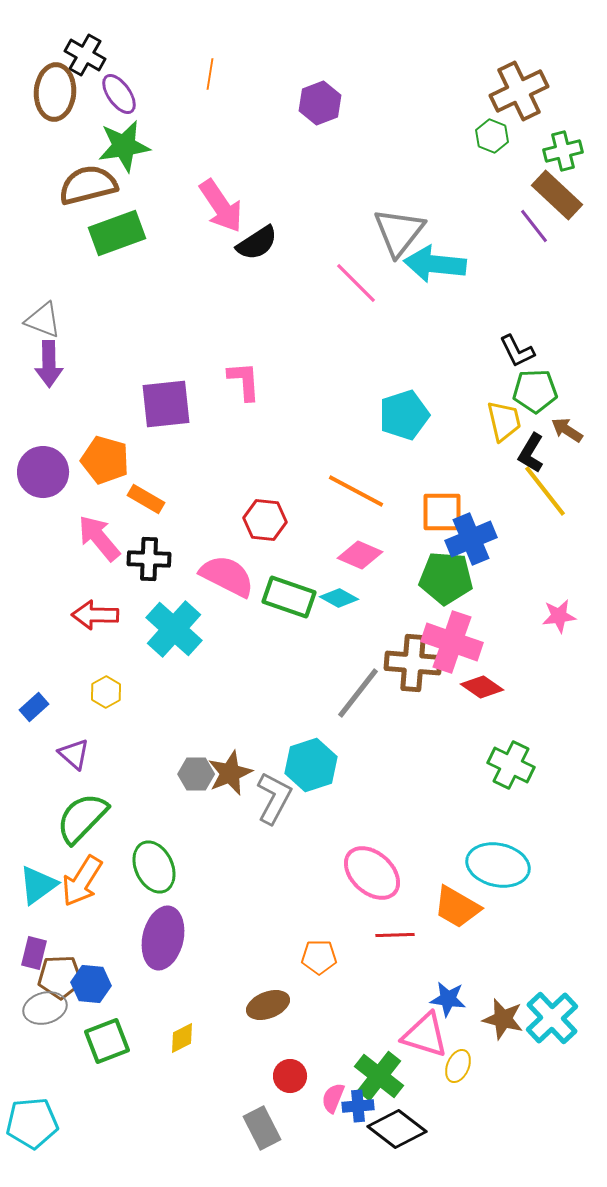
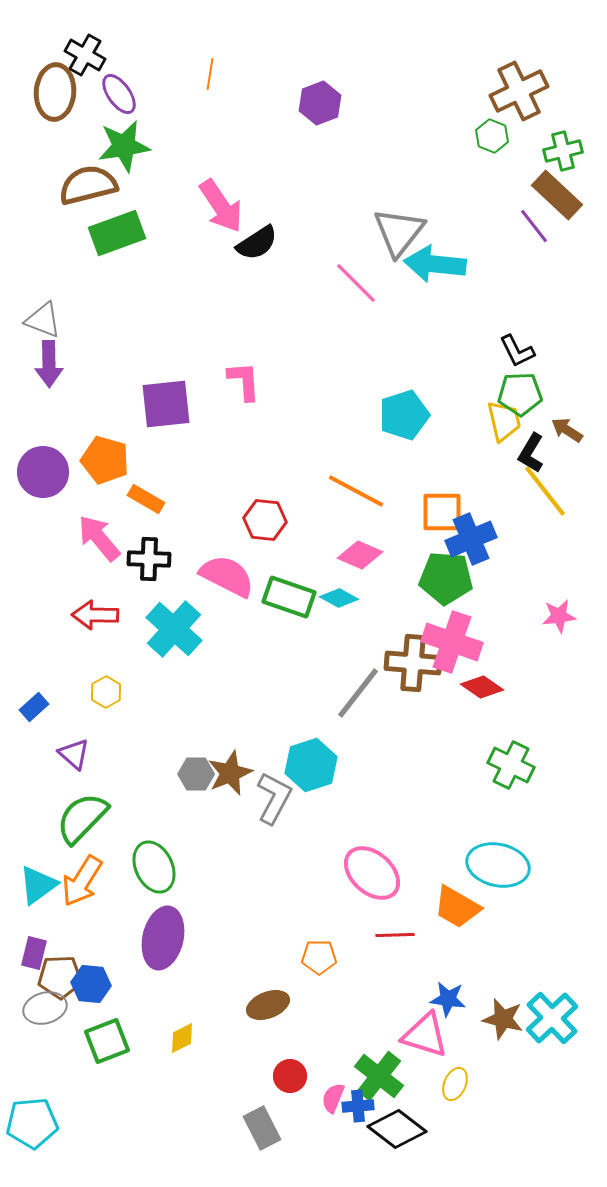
green pentagon at (535, 391): moved 15 px left, 3 px down
yellow ellipse at (458, 1066): moved 3 px left, 18 px down
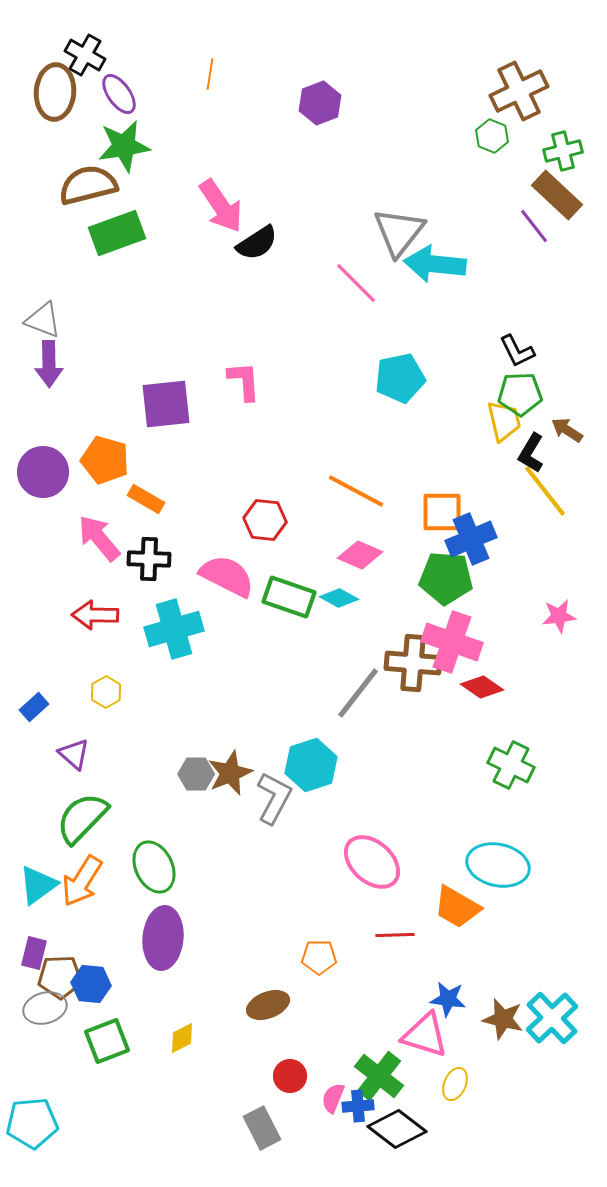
cyan pentagon at (404, 415): moved 4 px left, 37 px up; rotated 6 degrees clockwise
cyan cross at (174, 629): rotated 32 degrees clockwise
pink ellipse at (372, 873): moved 11 px up
purple ellipse at (163, 938): rotated 8 degrees counterclockwise
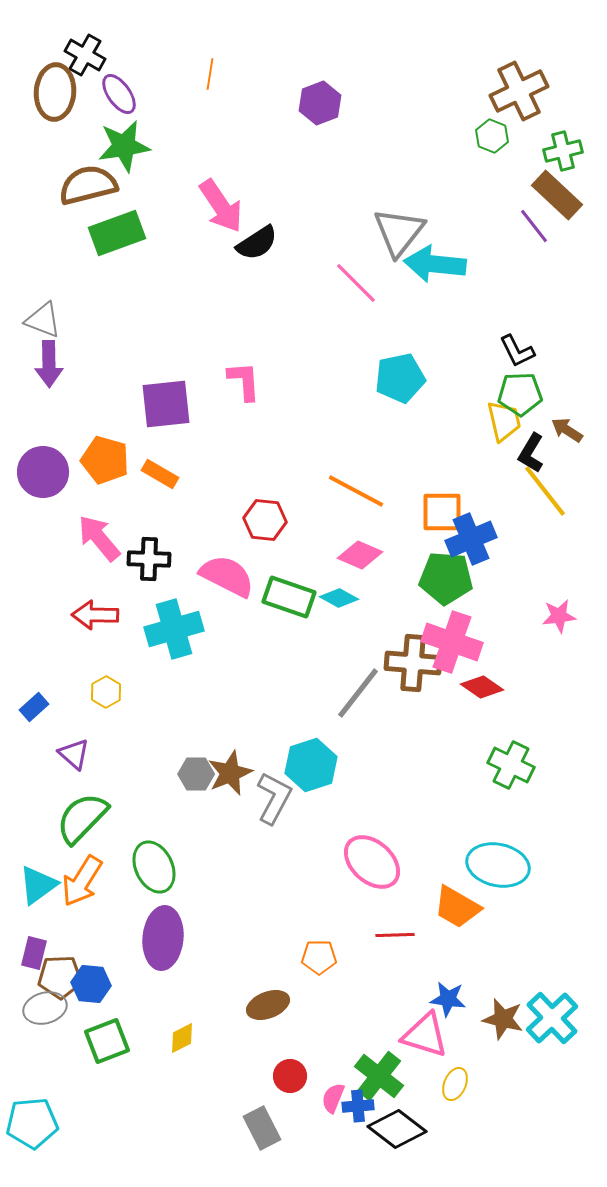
orange rectangle at (146, 499): moved 14 px right, 25 px up
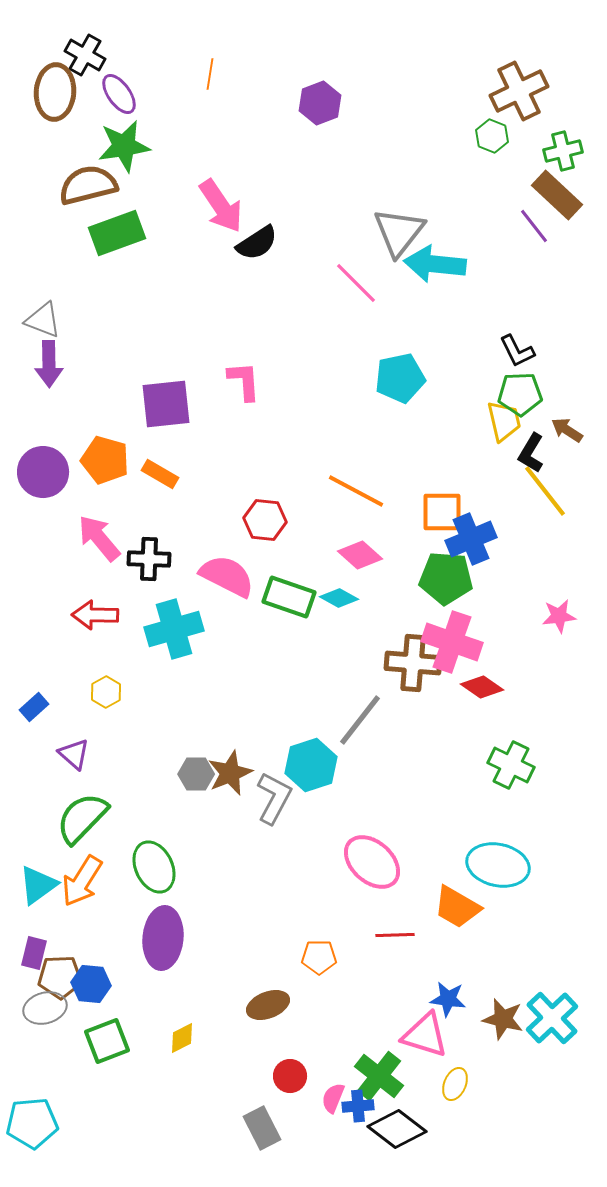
pink diamond at (360, 555): rotated 18 degrees clockwise
gray line at (358, 693): moved 2 px right, 27 px down
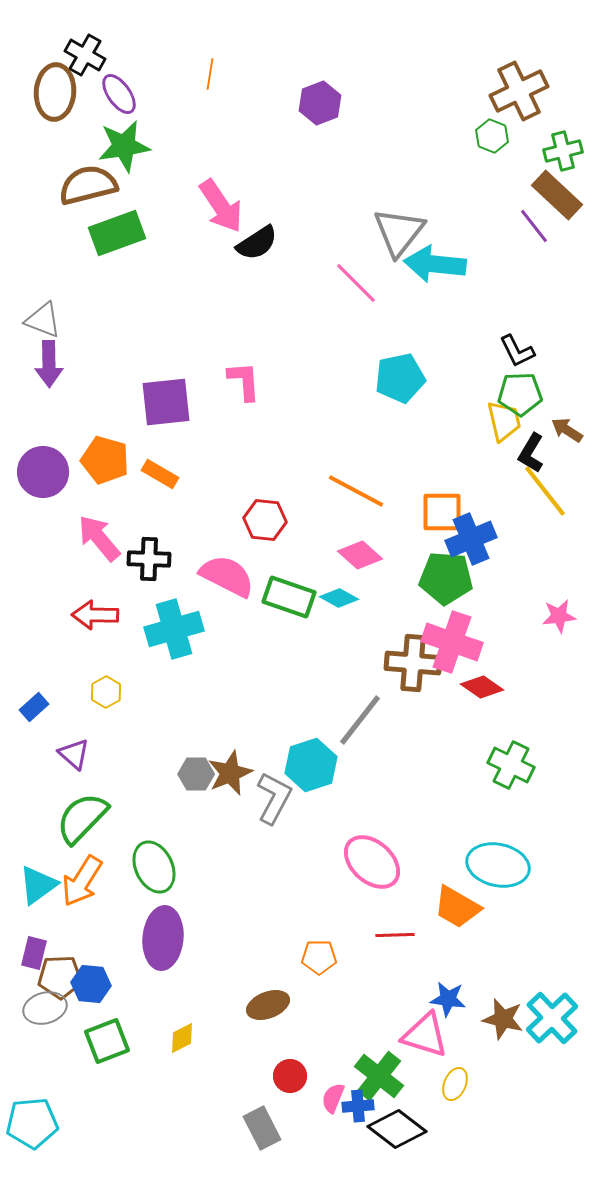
purple square at (166, 404): moved 2 px up
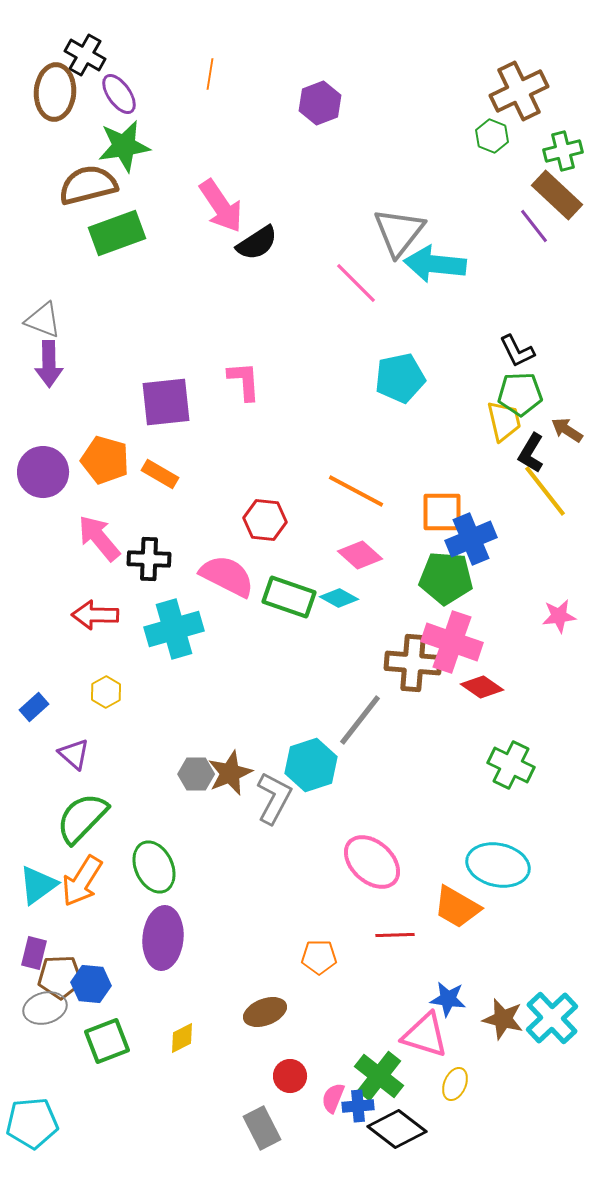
brown ellipse at (268, 1005): moved 3 px left, 7 px down
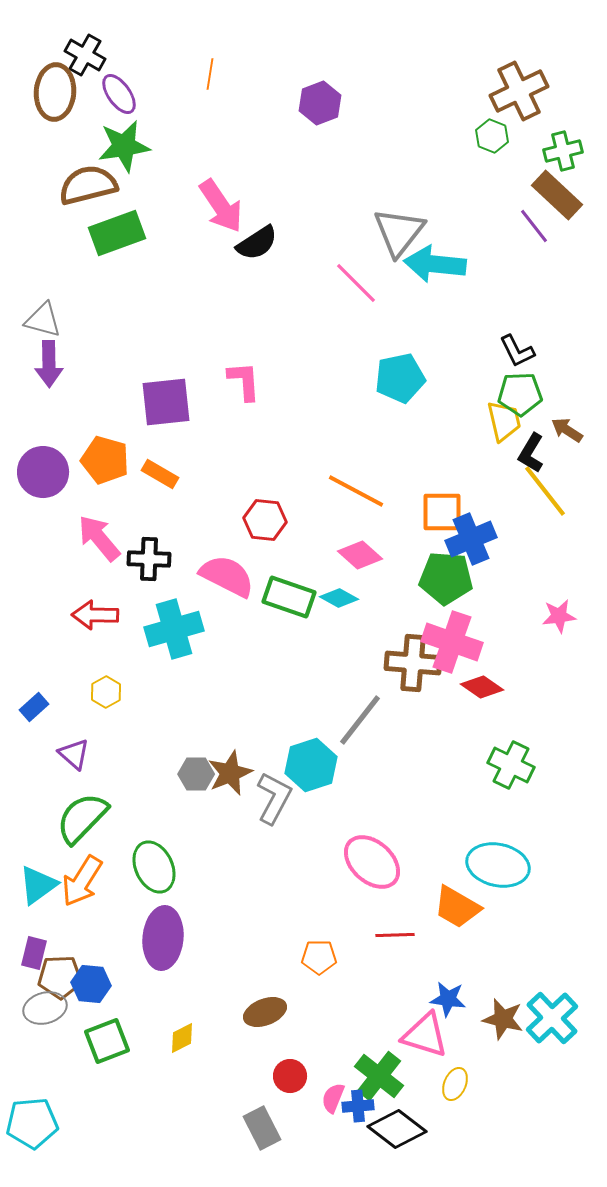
gray triangle at (43, 320): rotated 6 degrees counterclockwise
